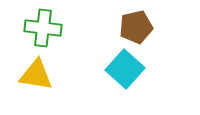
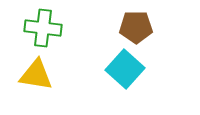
brown pentagon: rotated 12 degrees clockwise
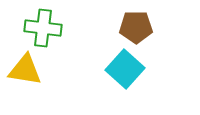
yellow triangle: moved 11 px left, 5 px up
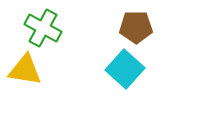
green cross: rotated 21 degrees clockwise
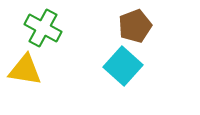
brown pentagon: moved 1 px left, 1 px up; rotated 20 degrees counterclockwise
cyan square: moved 2 px left, 3 px up
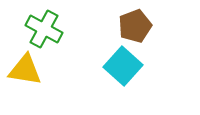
green cross: moved 1 px right, 1 px down
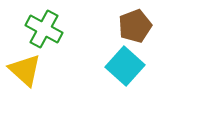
cyan square: moved 2 px right
yellow triangle: rotated 33 degrees clockwise
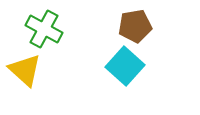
brown pentagon: rotated 12 degrees clockwise
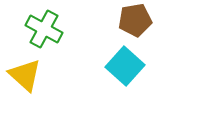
brown pentagon: moved 6 px up
yellow triangle: moved 5 px down
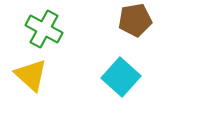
cyan square: moved 4 px left, 11 px down
yellow triangle: moved 6 px right
